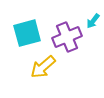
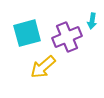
cyan arrow: moved 1 px left; rotated 28 degrees counterclockwise
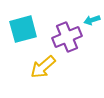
cyan arrow: moved 1 px up; rotated 63 degrees clockwise
cyan square: moved 4 px left, 4 px up
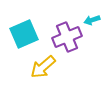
cyan square: moved 1 px right, 5 px down; rotated 8 degrees counterclockwise
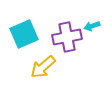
cyan arrow: moved 6 px down
purple cross: rotated 12 degrees clockwise
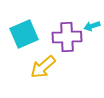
purple cross: rotated 8 degrees clockwise
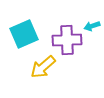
purple cross: moved 3 px down
